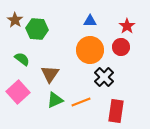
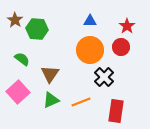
green triangle: moved 4 px left
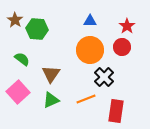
red circle: moved 1 px right
brown triangle: moved 1 px right
orange line: moved 5 px right, 3 px up
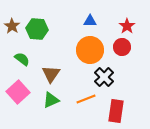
brown star: moved 3 px left, 6 px down
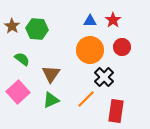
red star: moved 14 px left, 6 px up
orange line: rotated 24 degrees counterclockwise
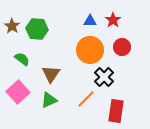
green triangle: moved 2 px left
